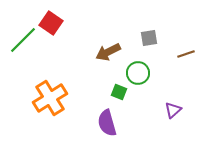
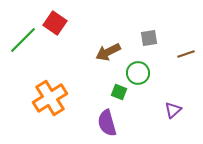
red square: moved 4 px right
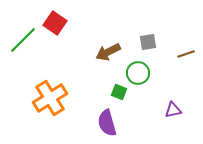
gray square: moved 1 px left, 4 px down
purple triangle: rotated 30 degrees clockwise
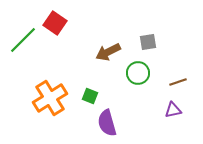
brown line: moved 8 px left, 28 px down
green square: moved 29 px left, 4 px down
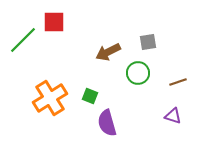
red square: moved 1 px left, 1 px up; rotated 35 degrees counterclockwise
purple triangle: moved 6 px down; rotated 30 degrees clockwise
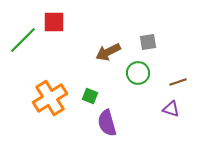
purple triangle: moved 2 px left, 7 px up
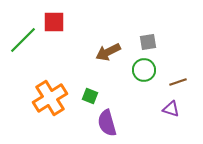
green circle: moved 6 px right, 3 px up
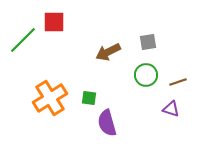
green circle: moved 2 px right, 5 px down
green square: moved 1 px left, 2 px down; rotated 14 degrees counterclockwise
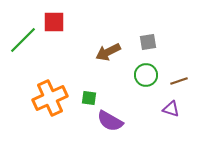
brown line: moved 1 px right, 1 px up
orange cross: rotated 8 degrees clockwise
purple semicircle: moved 3 px right, 2 px up; rotated 44 degrees counterclockwise
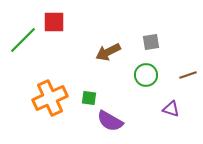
gray square: moved 3 px right
brown line: moved 9 px right, 6 px up
